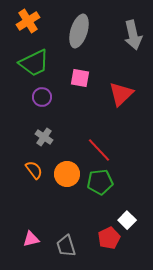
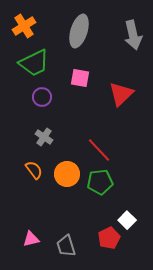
orange cross: moved 4 px left, 5 px down
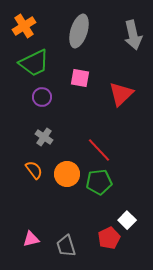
green pentagon: moved 1 px left
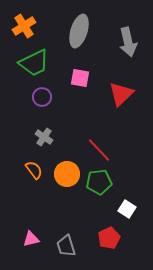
gray arrow: moved 5 px left, 7 px down
white square: moved 11 px up; rotated 12 degrees counterclockwise
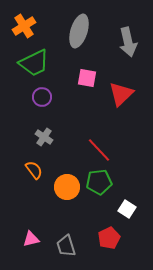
pink square: moved 7 px right
orange circle: moved 13 px down
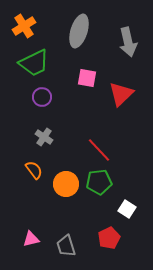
orange circle: moved 1 px left, 3 px up
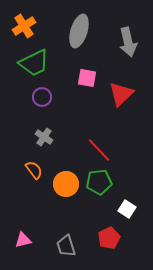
pink triangle: moved 8 px left, 1 px down
